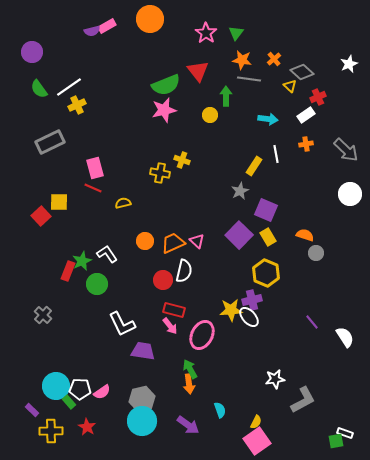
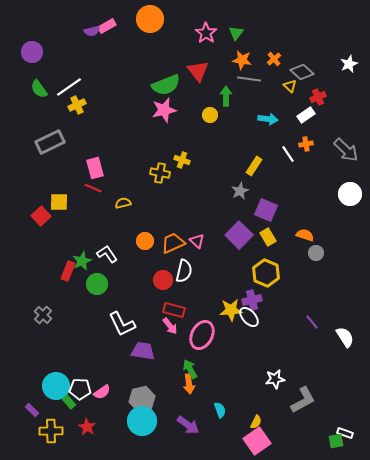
white line at (276, 154): moved 12 px right; rotated 24 degrees counterclockwise
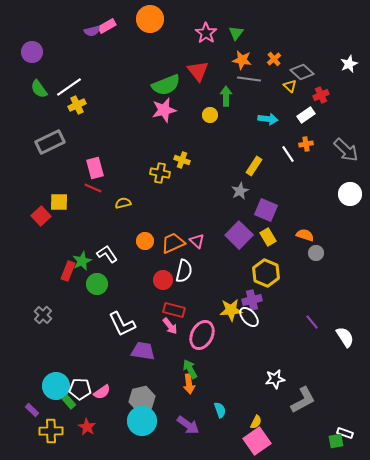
red cross at (318, 97): moved 3 px right, 2 px up
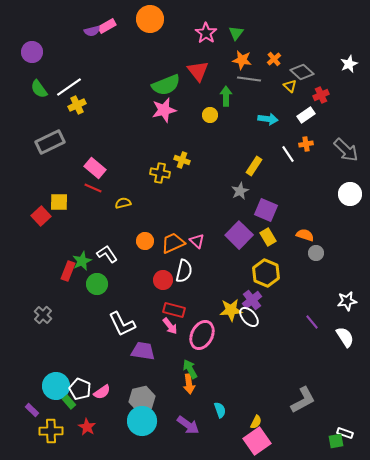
pink rectangle at (95, 168): rotated 35 degrees counterclockwise
purple cross at (252, 300): rotated 24 degrees counterclockwise
white star at (275, 379): moved 72 px right, 78 px up
white pentagon at (80, 389): rotated 20 degrees clockwise
